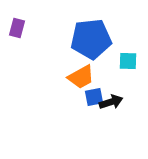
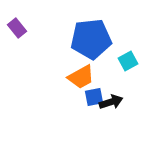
purple rectangle: rotated 54 degrees counterclockwise
cyan square: rotated 30 degrees counterclockwise
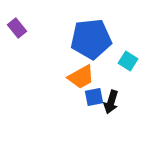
cyan square: rotated 30 degrees counterclockwise
black arrow: rotated 125 degrees clockwise
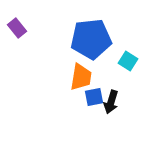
orange trapezoid: rotated 52 degrees counterclockwise
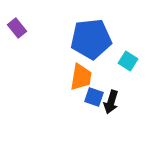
blue square: rotated 30 degrees clockwise
